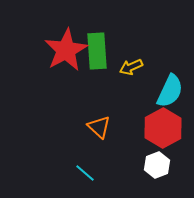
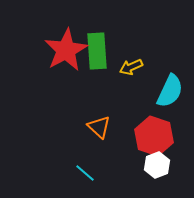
red hexagon: moved 9 px left, 8 px down; rotated 12 degrees counterclockwise
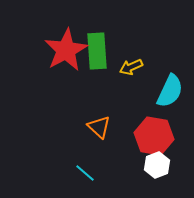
red hexagon: rotated 9 degrees counterclockwise
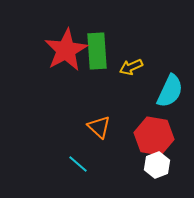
cyan line: moved 7 px left, 9 px up
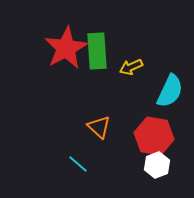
red star: moved 2 px up
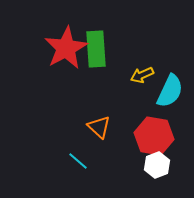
green rectangle: moved 1 px left, 2 px up
yellow arrow: moved 11 px right, 8 px down
cyan line: moved 3 px up
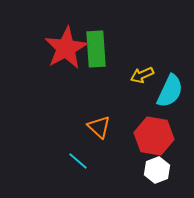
white hexagon: moved 5 px down
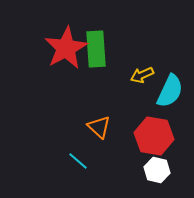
white hexagon: rotated 25 degrees counterclockwise
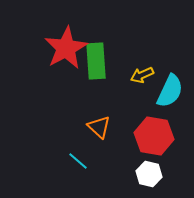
green rectangle: moved 12 px down
white hexagon: moved 8 px left, 4 px down
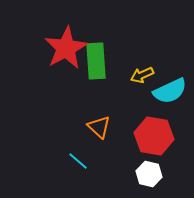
cyan semicircle: rotated 40 degrees clockwise
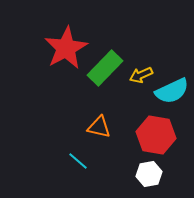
green rectangle: moved 9 px right, 7 px down; rotated 48 degrees clockwise
yellow arrow: moved 1 px left
cyan semicircle: moved 2 px right
orange triangle: rotated 30 degrees counterclockwise
red hexagon: moved 2 px right, 1 px up
white hexagon: rotated 25 degrees counterclockwise
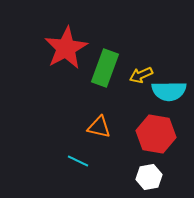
green rectangle: rotated 24 degrees counterclockwise
cyan semicircle: moved 3 px left; rotated 24 degrees clockwise
red hexagon: moved 1 px up
cyan line: rotated 15 degrees counterclockwise
white hexagon: moved 3 px down
